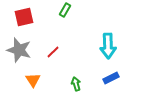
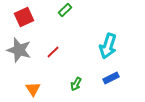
green rectangle: rotated 16 degrees clockwise
red square: rotated 12 degrees counterclockwise
cyan arrow: rotated 20 degrees clockwise
orange triangle: moved 9 px down
green arrow: rotated 136 degrees counterclockwise
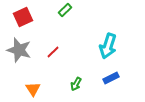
red square: moved 1 px left
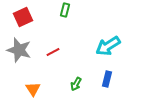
green rectangle: rotated 32 degrees counterclockwise
cyan arrow: rotated 40 degrees clockwise
red line: rotated 16 degrees clockwise
blue rectangle: moved 4 px left, 1 px down; rotated 49 degrees counterclockwise
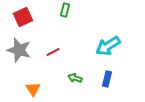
green arrow: moved 1 px left, 6 px up; rotated 80 degrees clockwise
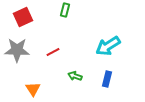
gray star: moved 2 px left; rotated 15 degrees counterclockwise
green arrow: moved 2 px up
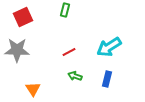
cyan arrow: moved 1 px right, 1 px down
red line: moved 16 px right
